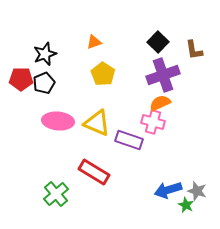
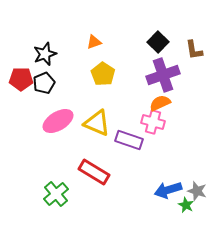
pink ellipse: rotated 36 degrees counterclockwise
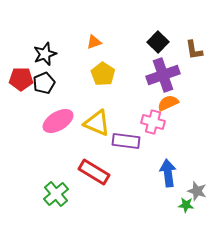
orange semicircle: moved 8 px right
purple rectangle: moved 3 px left, 1 px down; rotated 12 degrees counterclockwise
blue arrow: moved 17 px up; rotated 100 degrees clockwise
green star: rotated 21 degrees counterclockwise
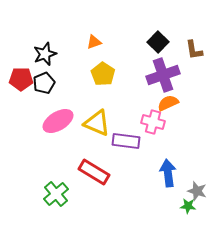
green star: moved 2 px right, 1 px down
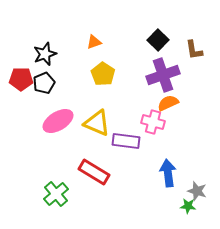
black square: moved 2 px up
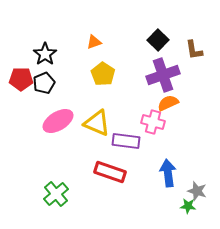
black star: rotated 15 degrees counterclockwise
red rectangle: moved 16 px right; rotated 12 degrees counterclockwise
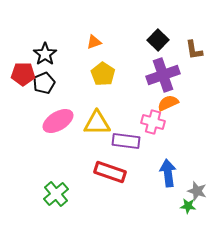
red pentagon: moved 2 px right, 5 px up
yellow triangle: rotated 24 degrees counterclockwise
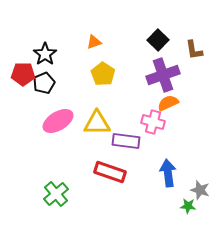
gray star: moved 3 px right, 1 px up
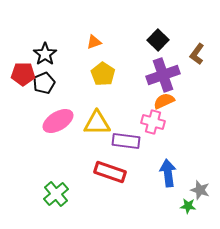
brown L-shape: moved 3 px right, 4 px down; rotated 45 degrees clockwise
orange semicircle: moved 4 px left, 2 px up
